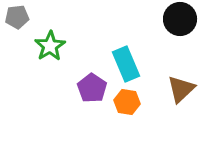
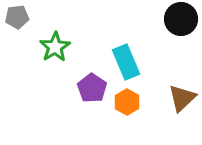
black circle: moved 1 px right
green star: moved 5 px right, 1 px down
cyan rectangle: moved 2 px up
brown triangle: moved 1 px right, 9 px down
orange hexagon: rotated 20 degrees clockwise
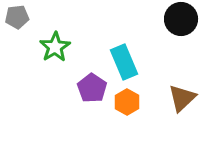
cyan rectangle: moved 2 px left
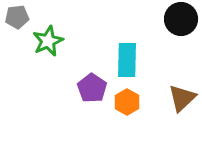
green star: moved 7 px left, 6 px up; rotated 8 degrees clockwise
cyan rectangle: moved 3 px right, 2 px up; rotated 24 degrees clockwise
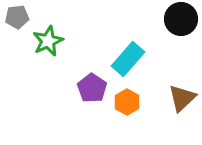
cyan rectangle: moved 1 px right, 1 px up; rotated 40 degrees clockwise
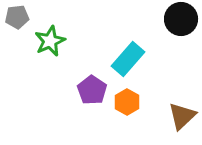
green star: moved 2 px right
purple pentagon: moved 2 px down
brown triangle: moved 18 px down
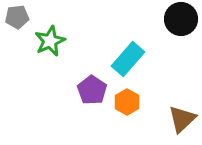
brown triangle: moved 3 px down
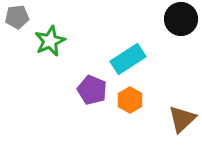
cyan rectangle: rotated 16 degrees clockwise
purple pentagon: rotated 12 degrees counterclockwise
orange hexagon: moved 3 px right, 2 px up
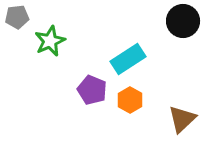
black circle: moved 2 px right, 2 px down
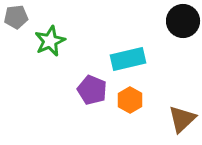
gray pentagon: moved 1 px left
cyan rectangle: rotated 20 degrees clockwise
